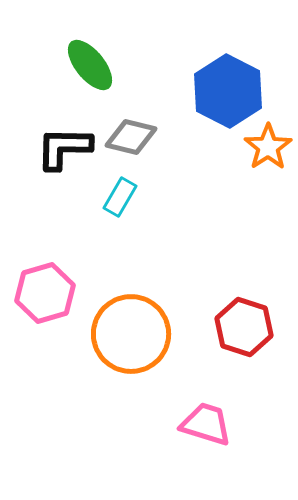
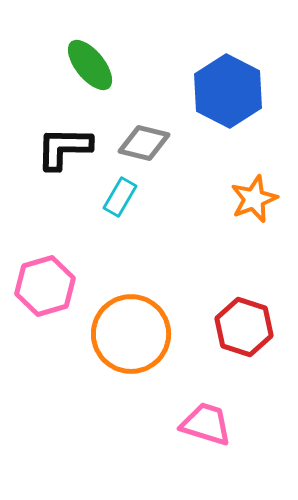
gray diamond: moved 13 px right, 6 px down
orange star: moved 14 px left, 52 px down; rotated 12 degrees clockwise
pink hexagon: moved 7 px up
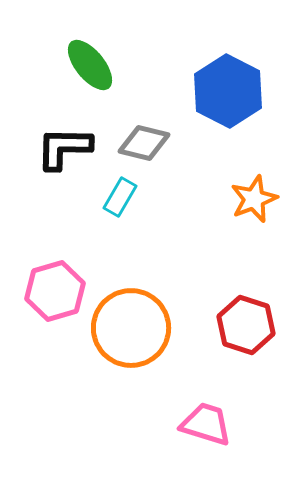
pink hexagon: moved 10 px right, 5 px down
red hexagon: moved 2 px right, 2 px up
orange circle: moved 6 px up
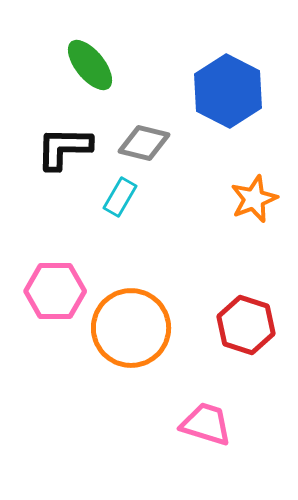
pink hexagon: rotated 16 degrees clockwise
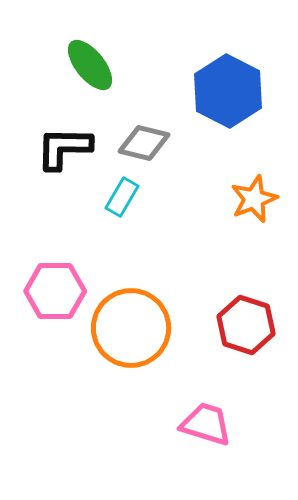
cyan rectangle: moved 2 px right
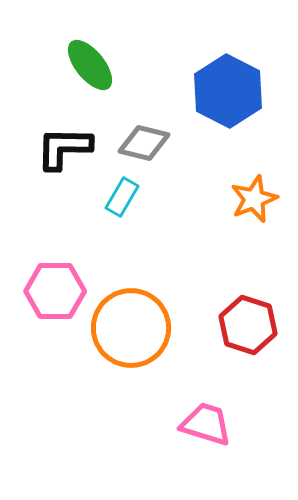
red hexagon: moved 2 px right
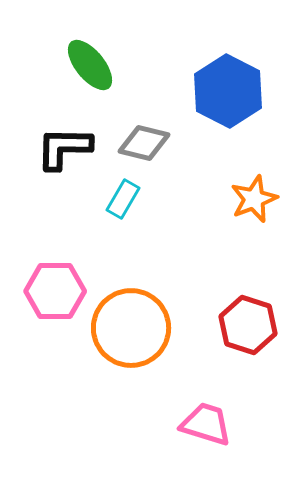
cyan rectangle: moved 1 px right, 2 px down
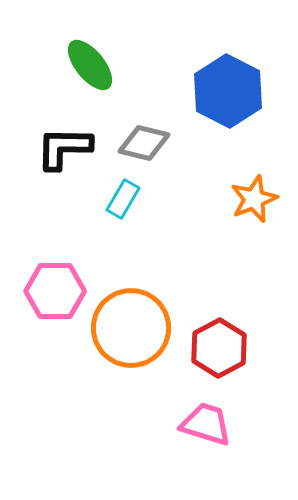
red hexagon: moved 29 px left, 23 px down; rotated 14 degrees clockwise
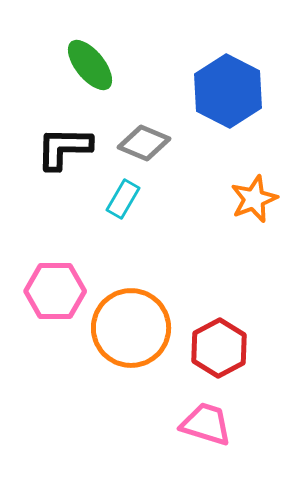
gray diamond: rotated 9 degrees clockwise
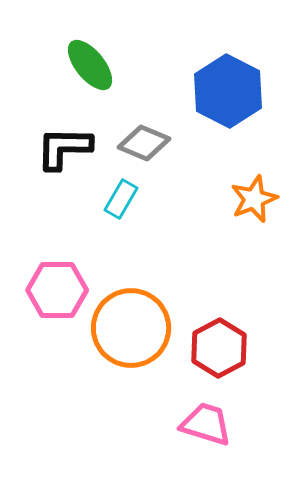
cyan rectangle: moved 2 px left
pink hexagon: moved 2 px right, 1 px up
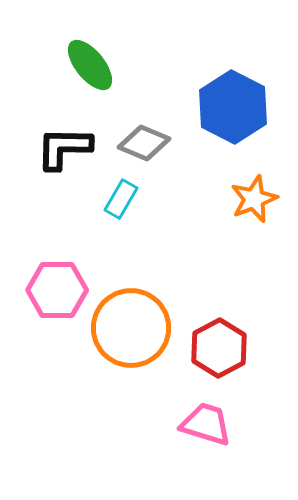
blue hexagon: moved 5 px right, 16 px down
